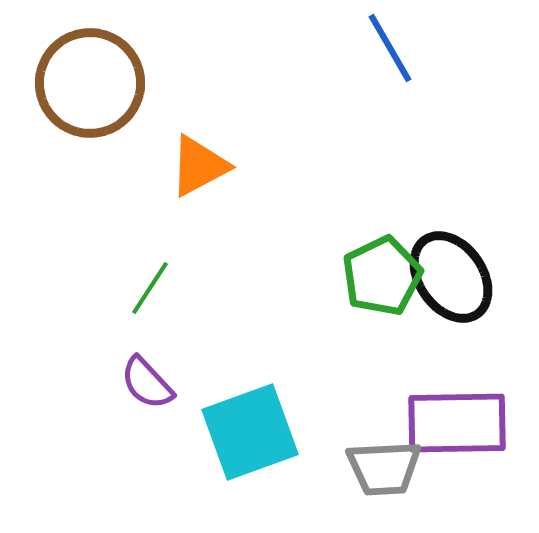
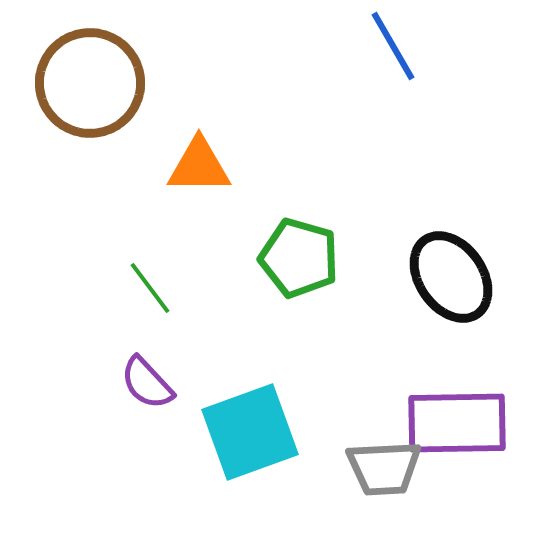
blue line: moved 3 px right, 2 px up
orange triangle: rotated 28 degrees clockwise
green pentagon: moved 83 px left, 18 px up; rotated 30 degrees counterclockwise
green line: rotated 70 degrees counterclockwise
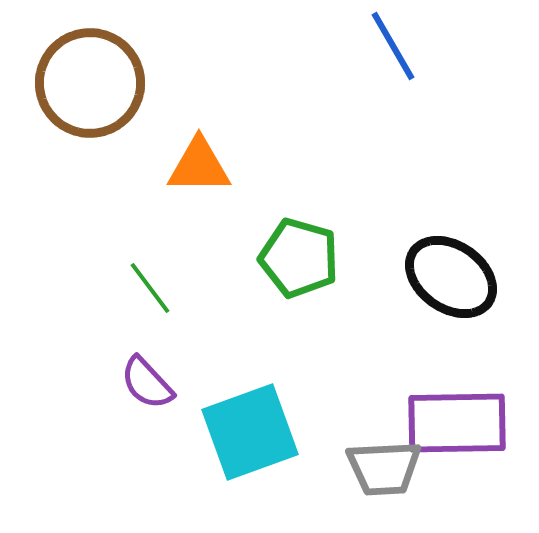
black ellipse: rotated 20 degrees counterclockwise
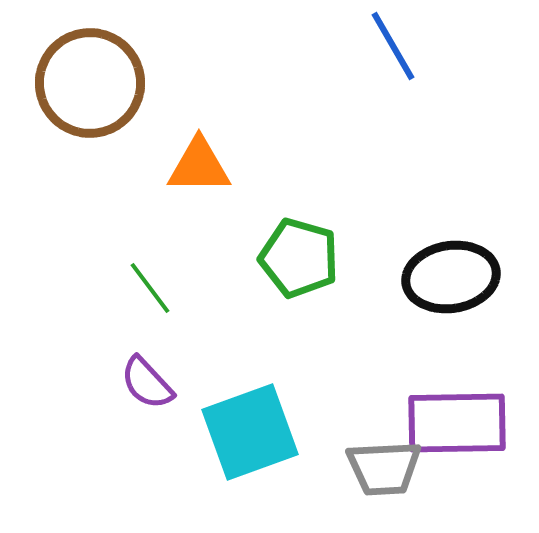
black ellipse: rotated 44 degrees counterclockwise
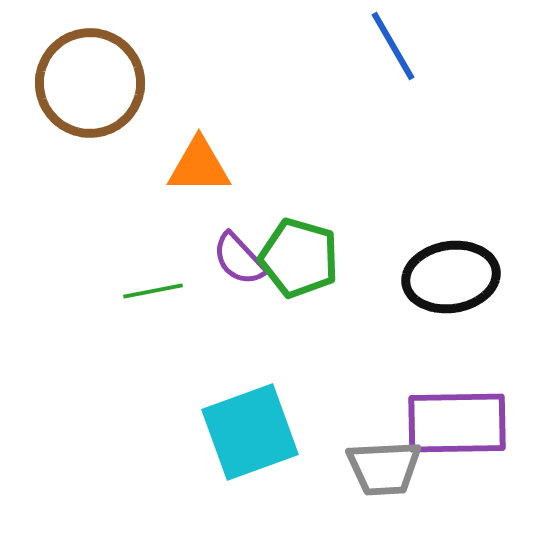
green line: moved 3 px right, 3 px down; rotated 64 degrees counterclockwise
purple semicircle: moved 92 px right, 124 px up
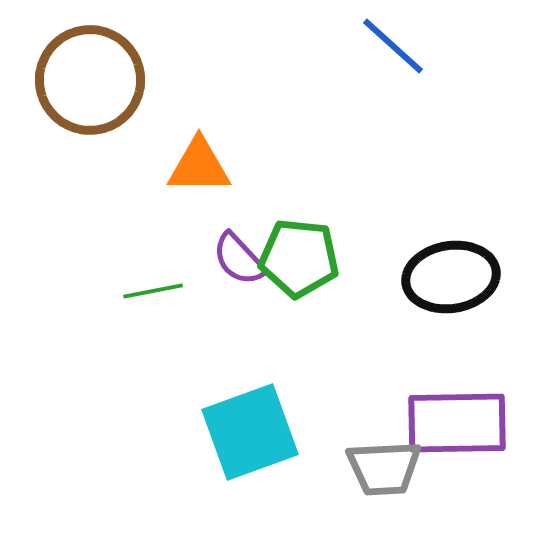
blue line: rotated 18 degrees counterclockwise
brown circle: moved 3 px up
green pentagon: rotated 10 degrees counterclockwise
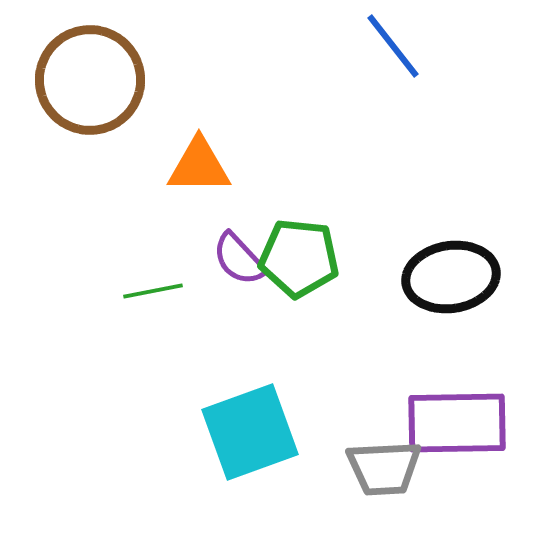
blue line: rotated 10 degrees clockwise
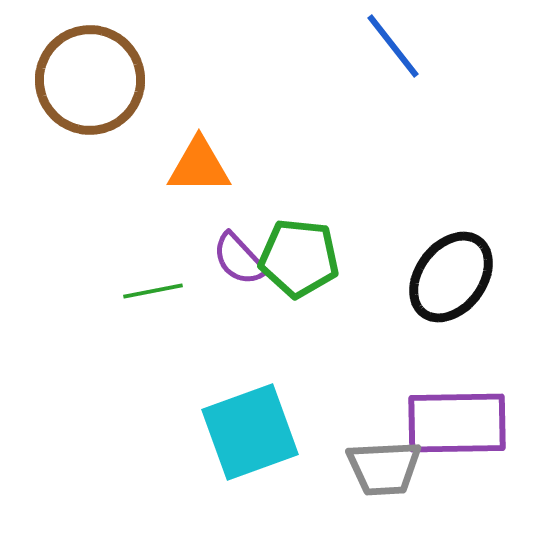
black ellipse: rotated 44 degrees counterclockwise
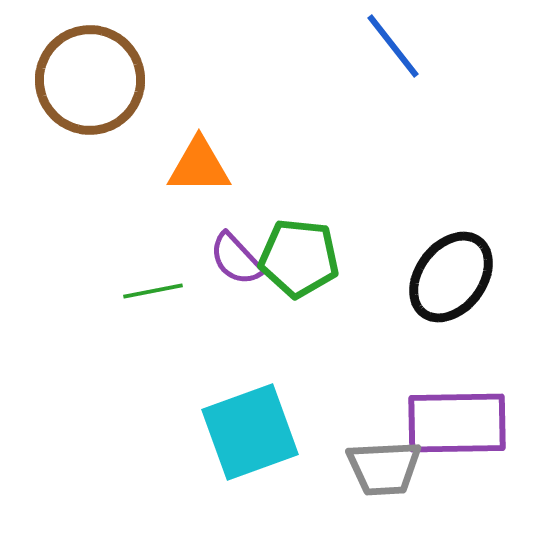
purple semicircle: moved 3 px left
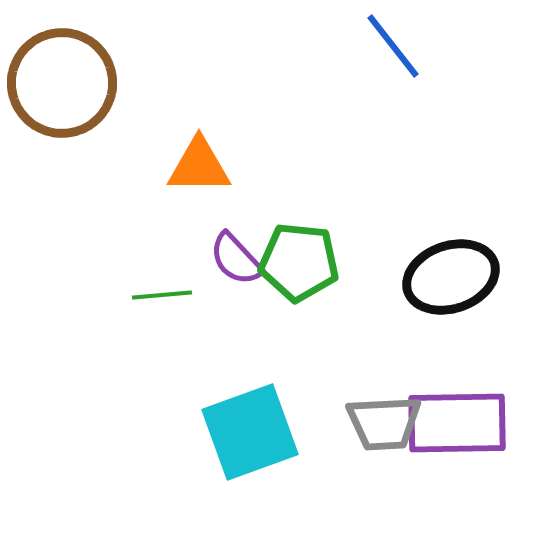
brown circle: moved 28 px left, 3 px down
green pentagon: moved 4 px down
black ellipse: rotated 34 degrees clockwise
green line: moved 9 px right, 4 px down; rotated 6 degrees clockwise
gray trapezoid: moved 45 px up
